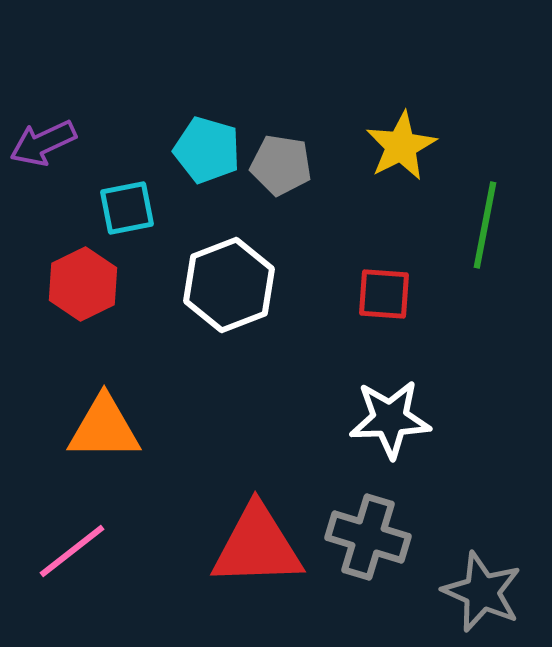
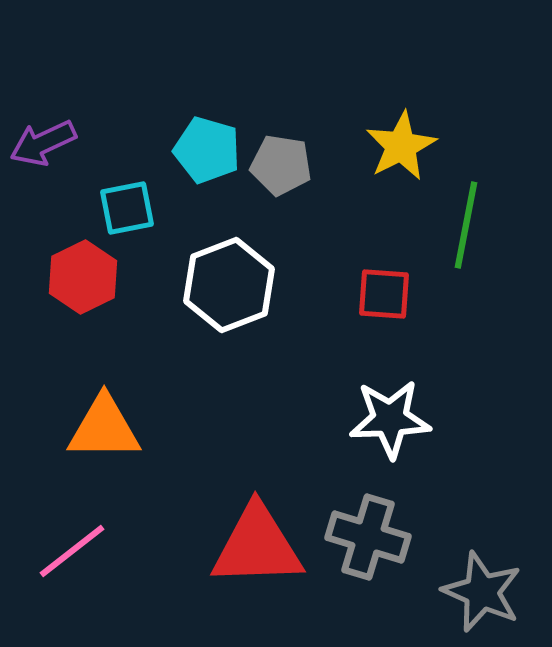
green line: moved 19 px left
red hexagon: moved 7 px up
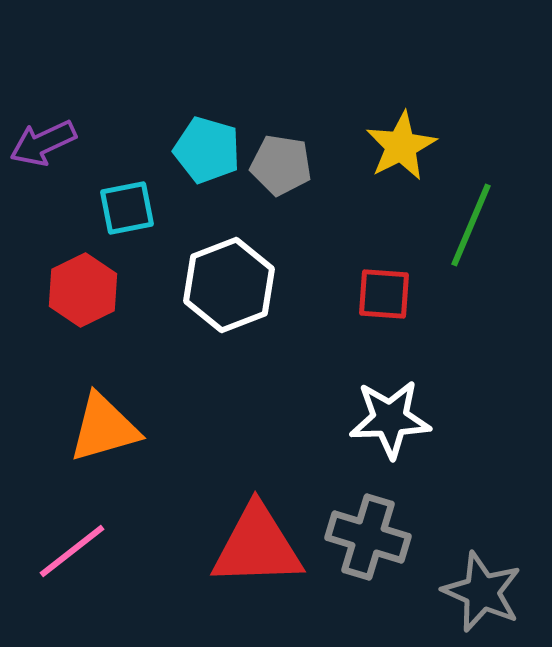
green line: moved 5 px right; rotated 12 degrees clockwise
red hexagon: moved 13 px down
orange triangle: rotated 16 degrees counterclockwise
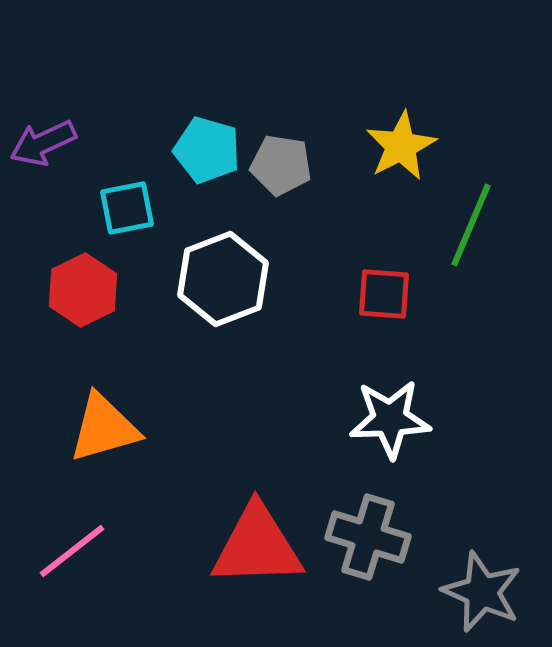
white hexagon: moved 6 px left, 6 px up
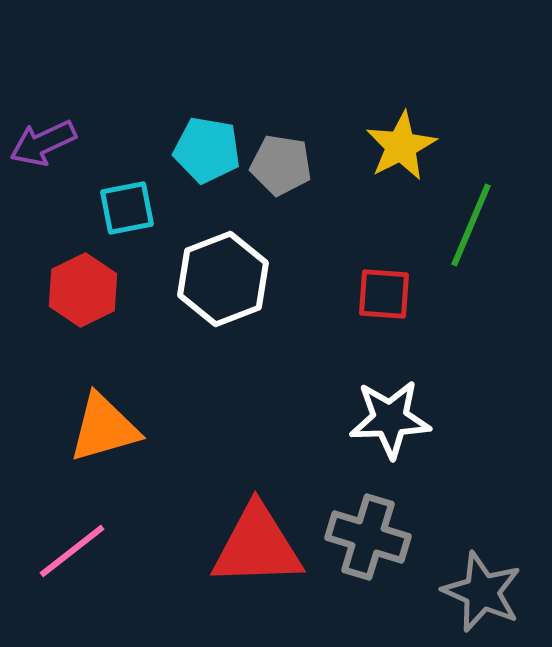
cyan pentagon: rotated 6 degrees counterclockwise
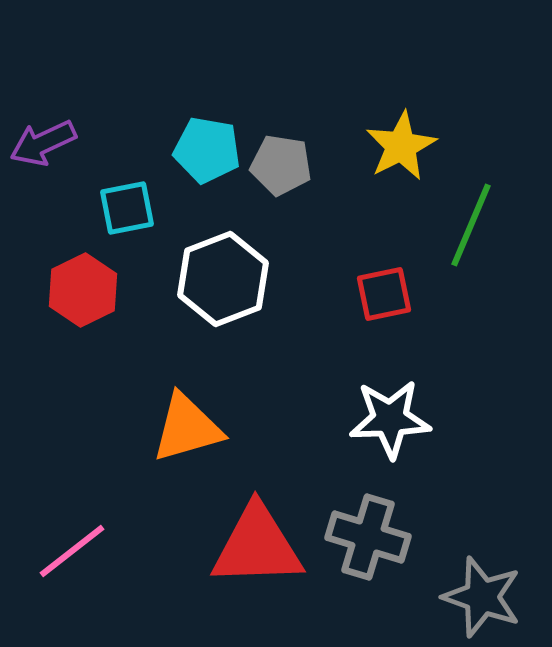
red square: rotated 16 degrees counterclockwise
orange triangle: moved 83 px right
gray star: moved 5 px down; rotated 4 degrees counterclockwise
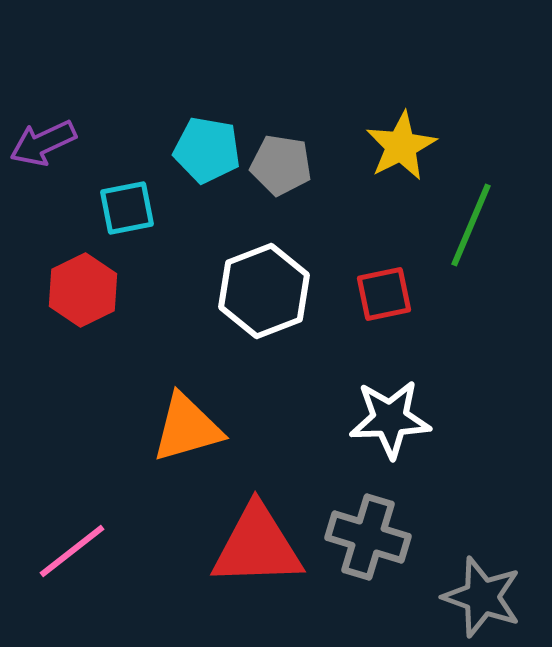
white hexagon: moved 41 px right, 12 px down
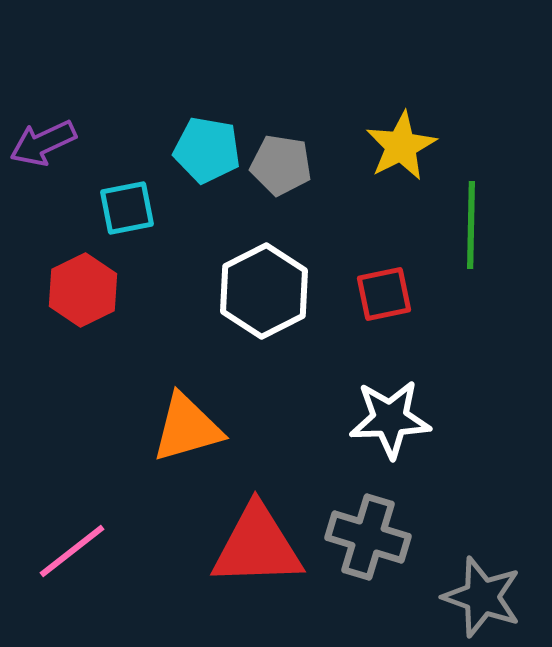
green line: rotated 22 degrees counterclockwise
white hexagon: rotated 6 degrees counterclockwise
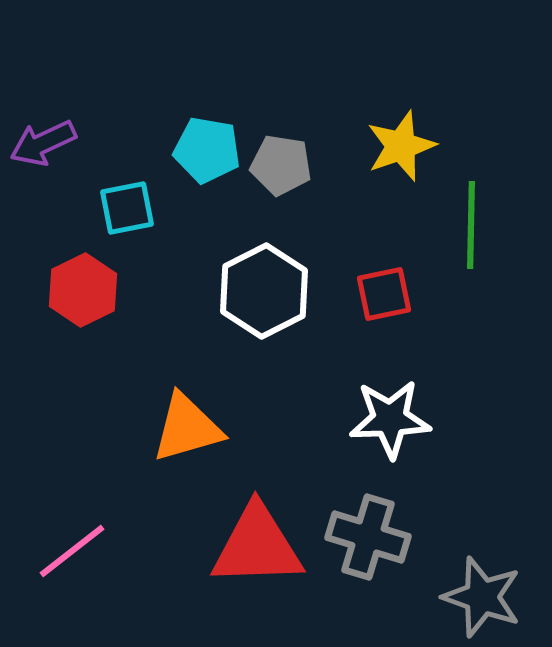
yellow star: rotated 8 degrees clockwise
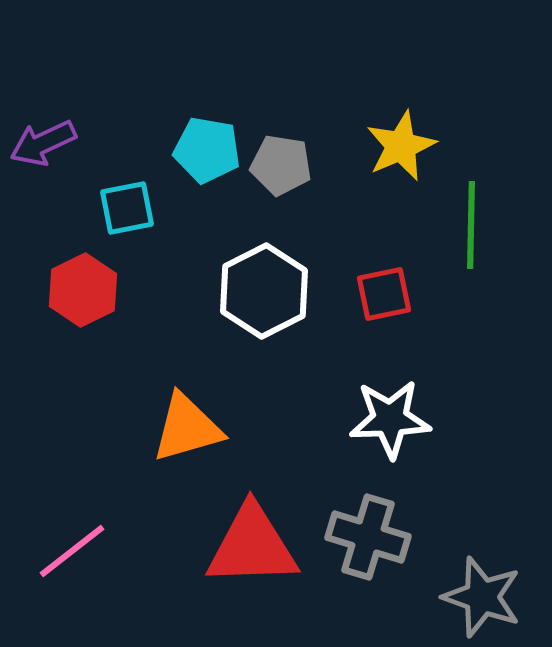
yellow star: rotated 4 degrees counterclockwise
red triangle: moved 5 px left
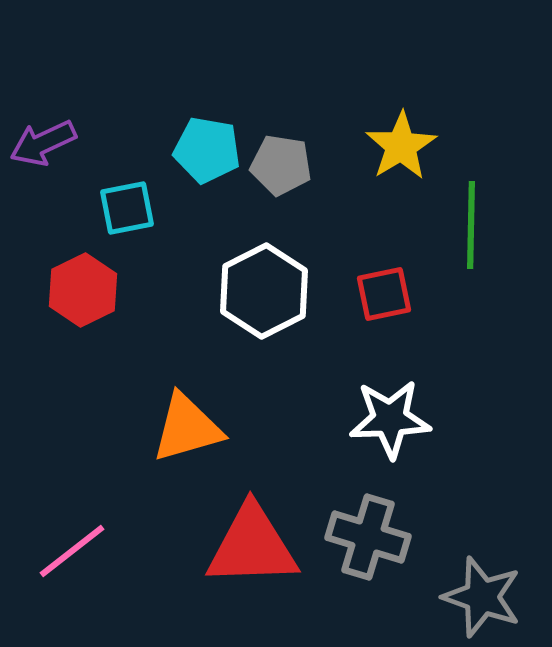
yellow star: rotated 8 degrees counterclockwise
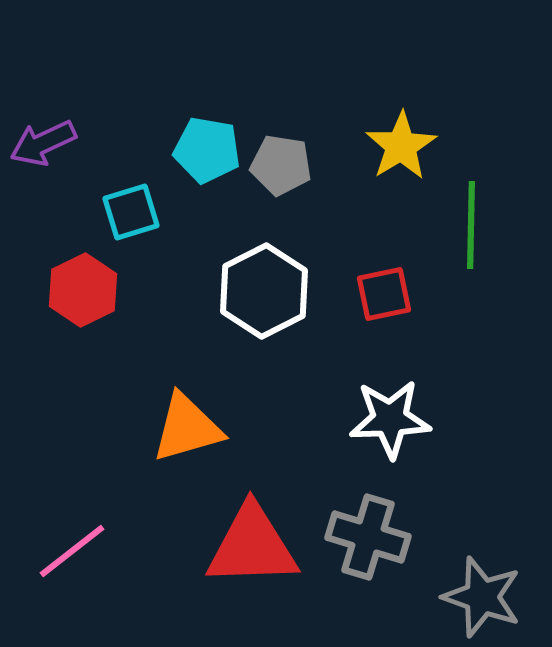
cyan square: moved 4 px right, 4 px down; rotated 6 degrees counterclockwise
